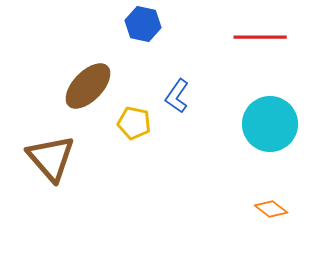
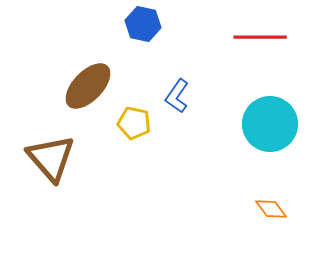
orange diamond: rotated 16 degrees clockwise
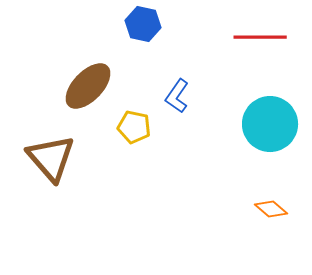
yellow pentagon: moved 4 px down
orange diamond: rotated 12 degrees counterclockwise
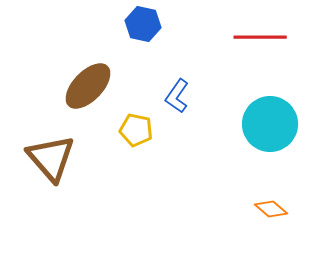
yellow pentagon: moved 2 px right, 3 px down
